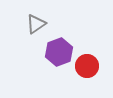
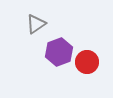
red circle: moved 4 px up
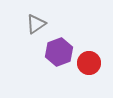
red circle: moved 2 px right, 1 px down
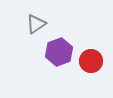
red circle: moved 2 px right, 2 px up
